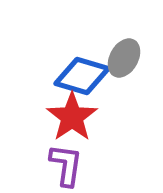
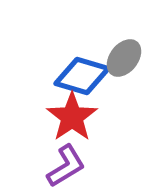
gray ellipse: rotated 9 degrees clockwise
purple L-shape: moved 1 px down; rotated 51 degrees clockwise
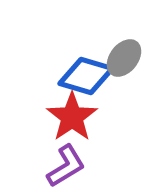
blue diamond: moved 4 px right
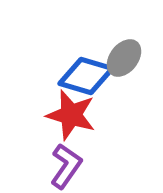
red star: moved 1 px left, 2 px up; rotated 21 degrees counterclockwise
purple L-shape: rotated 24 degrees counterclockwise
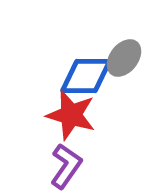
blue diamond: rotated 16 degrees counterclockwise
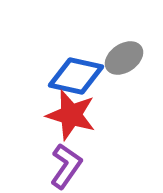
gray ellipse: rotated 18 degrees clockwise
blue diamond: moved 10 px left; rotated 12 degrees clockwise
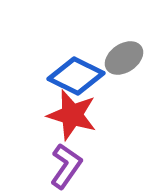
blue diamond: rotated 14 degrees clockwise
red star: moved 1 px right
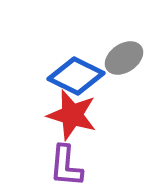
purple L-shape: rotated 150 degrees clockwise
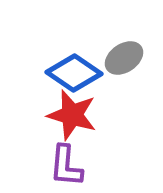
blue diamond: moved 2 px left, 3 px up; rotated 8 degrees clockwise
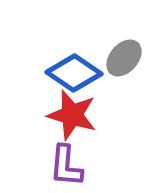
gray ellipse: rotated 15 degrees counterclockwise
